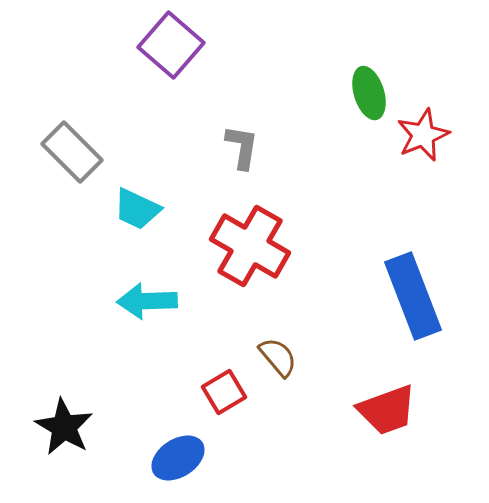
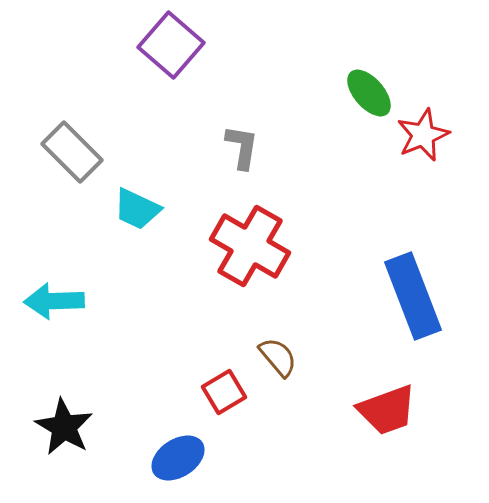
green ellipse: rotated 24 degrees counterclockwise
cyan arrow: moved 93 px left
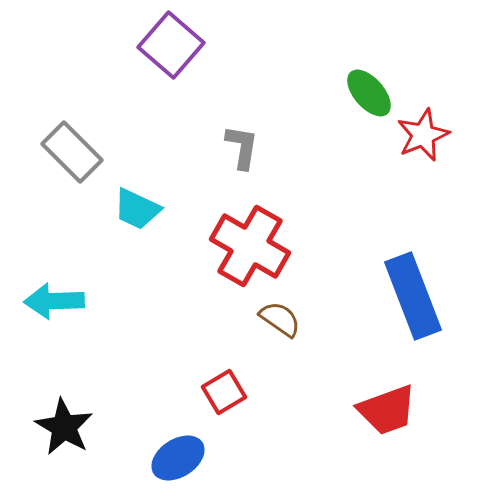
brown semicircle: moved 2 px right, 38 px up; rotated 15 degrees counterclockwise
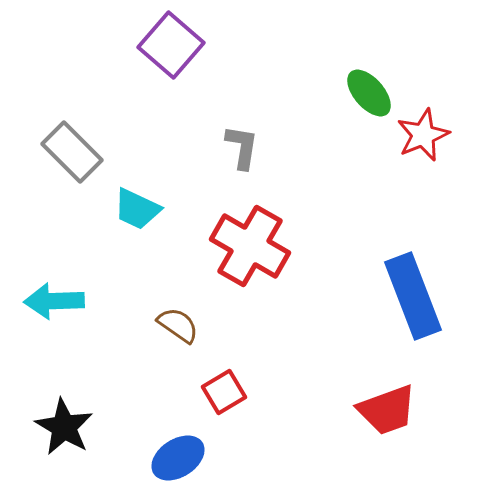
brown semicircle: moved 102 px left, 6 px down
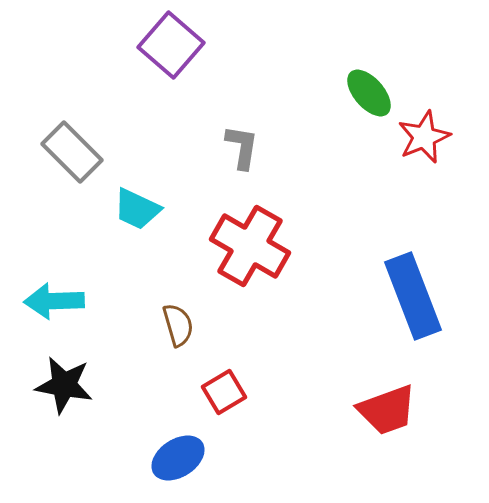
red star: moved 1 px right, 2 px down
brown semicircle: rotated 39 degrees clockwise
black star: moved 42 px up; rotated 20 degrees counterclockwise
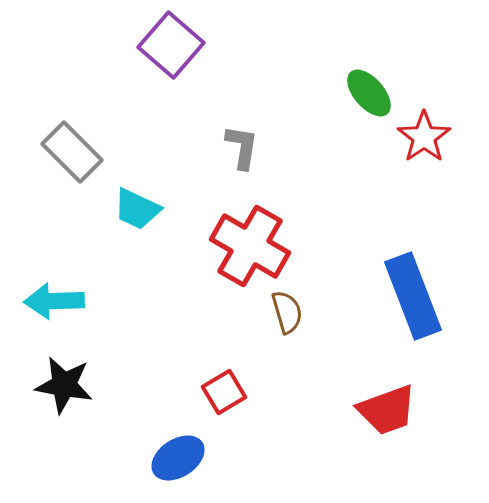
red star: rotated 12 degrees counterclockwise
brown semicircle: moved 109 px right, 13 px up
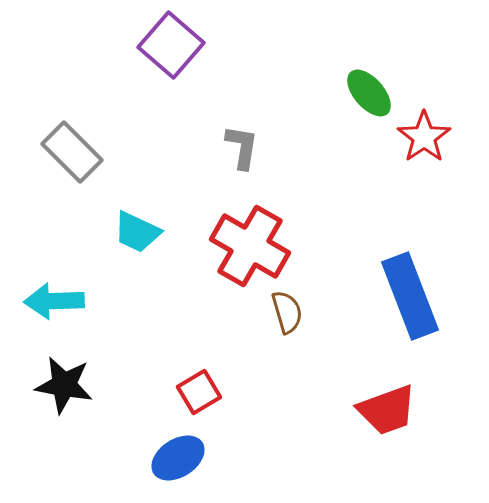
cyan trapezoid: moved 23 px down
blue rectangle: moved 3 px left
red square: moved 25 px left
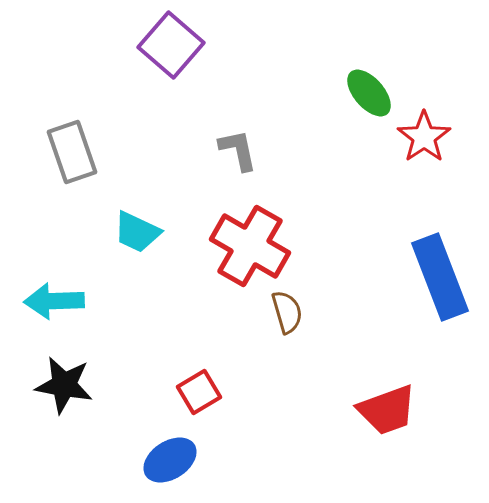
gray L-shape: moved 4 px left, 3 px down; rotated 21 degrees counterclockwise
gray rectangle: rotated 26 degrees clockwise
blue rectangle: moved 30 px right, 19 px up
blue ellipse: moved 8 px left, 2 px down
